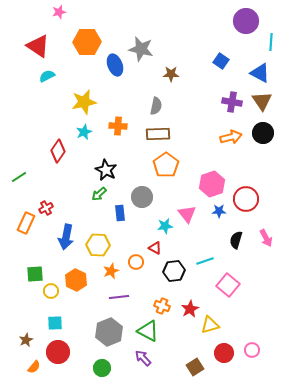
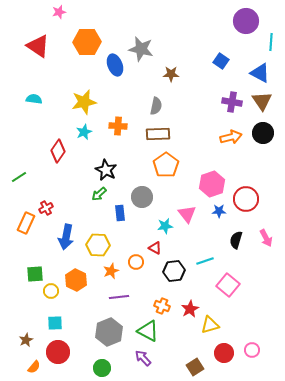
cyan semicircle at (47, 76): moved 13 px left, 23 px down; rotated 35 degrees clockwise
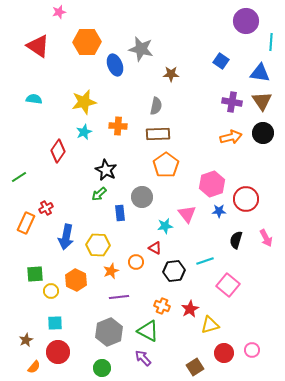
blue triangle at (260, 73): rotated 20 degrees counterclockwise
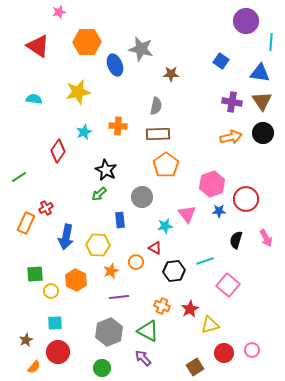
yellow star at (84, 102): moved 6 px left, 10 px up
blue rectangle at (120, 213): moved 7 px down
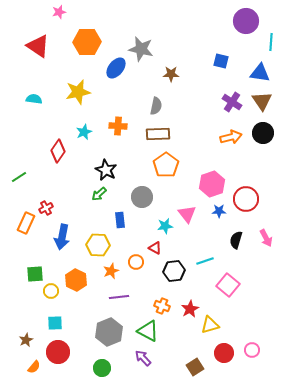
blue square at (221, 61): rotated 21 degrees counterclockwise
blue ellipse at (115, 65): moved 1 px right, 3 px down; rotated 60 degrees clockwise
purple cross at (232, 102): rotated 24 degrees clockwise
blue arrow at (66, 237): moved 4 px left
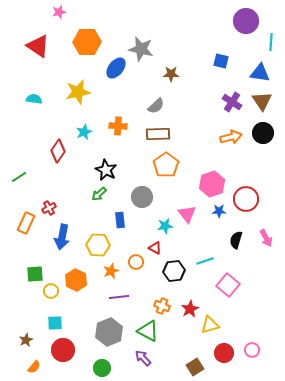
gray semicircle at (156, 106): rotated 36 degrees clockwise
red cross at (46, 208): moved 3 px right
red circle at (58, 352): moved 5 px right, 2 px up
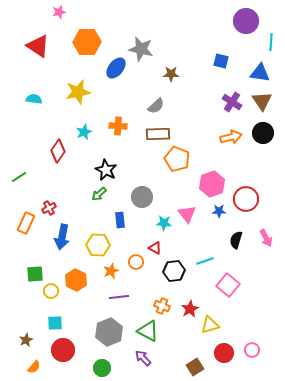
orange pentagon at (166, 165): moved 11 px right, 6 px up; rotated 15 degrees counterclockwise
cyan star at (165, 226): moved 1 px left, 3 px up; rotated 14 degrees clockwise
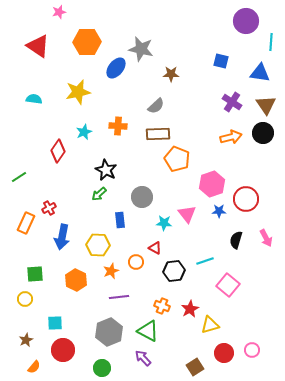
brown triangle at (262, 101): moved 4 px right, 4 px down
yellow circle at (51, 291): moved 26 px left, 8 px down
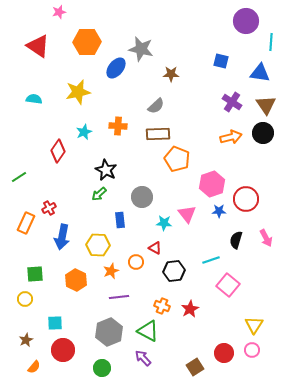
cyan line at (205, 261): moved 6 px right, 1 px up
yellow triangle at (210, 325): moved 44 px right; rotated 42 degrees counterclockwise
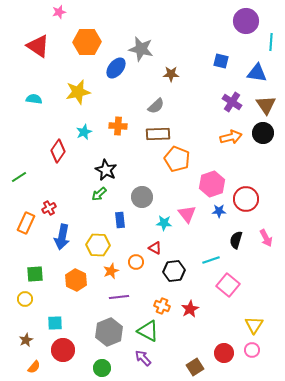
blue triangle at (260, 73): moved 3 px left
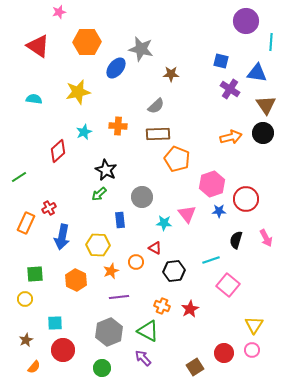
purple cross at (232, 102): moved 2 px left, 13 px up
red diamond at (58, 151): rotated 15 degrees clockwise
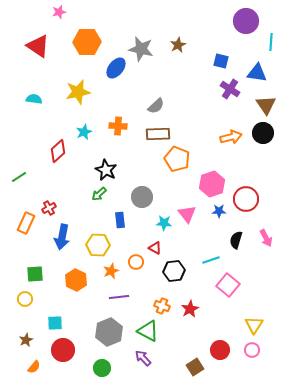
brown star at (171, 74): moved 7 px right, 29 px up; rotated 28 degrees counterclockwise
red circle at (224, 353): moved 4 px left, 3 px up
